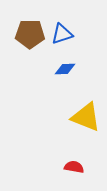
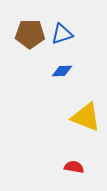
blue diamond: moved 3 px left, 2 px down
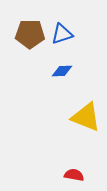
red semicircle: moved 8 px down
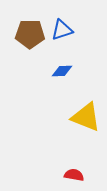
blue triangle: moved 4 px up
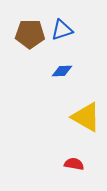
yellow triangle: rotated 8 degrees clockwise
red semicircle: moved 11 px up
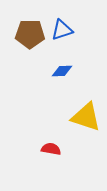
yellow triangle: rotated 12 degrees counterclockwise
red semicircle: moved 23 px left, 15 px up
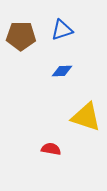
brown pentagon: moved 9 px left, 2 px down
